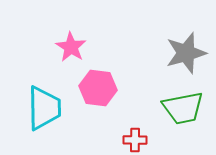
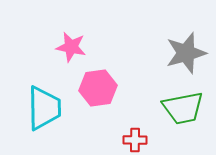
pink star: rotated 20 degrees counterclockwise
pink hexagon: rotated 15 degrees counterclockwise
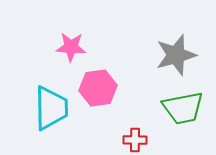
pink star: rotated 8 degrees counterclockwise
gray star: moved 10 px left, 2 px down
cyan trapezoid: moved 7 px right
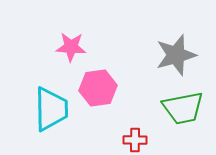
cyan trapezoid: moved 1 px down
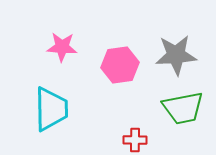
pink star: moved 9 px left
gray star: rotated 12 degrees clockwise
pink hexagon: moved 22 px right, 23 px up
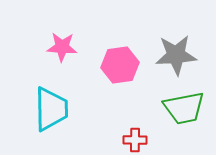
green trapezoid: moved 1 px right
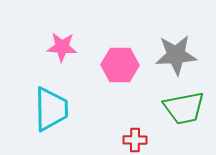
pink hexagon: rotated 9 degrees clockwise
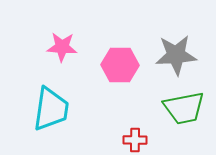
cyan trapezoid: rotated 9 degrees clockwise
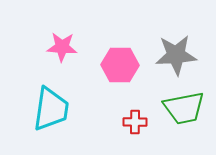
red cross: moved 18 px up
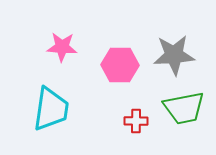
gray star: moved 2 px left
red cross: moved 1 px right, 1 px up
